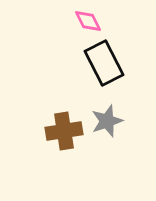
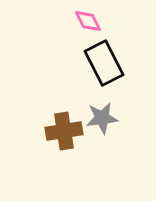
gray star: moved 5 px left, 3 px up; rotated 12 degrees clockwise
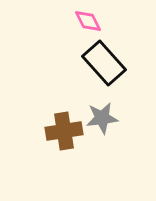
black rectangle: rotated 15 degrees counterclockwise
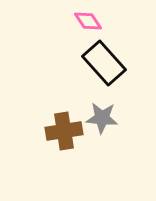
pink diamond: rotated 8 degrees counterclockwise
gray star: rotated 12 degrees clockwise
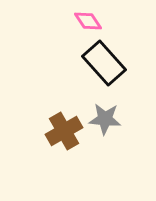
gray star: moved 3 px right, 1 px down
brown cross: rotated 21 degrees counterclockwise
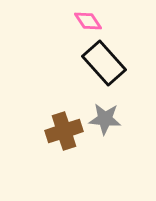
brown cross: rotated 12 degrees clockwise
